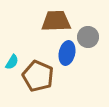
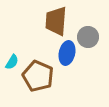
brown trapezoid: rotated 84 degrees counterclockwise
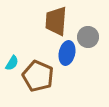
cyan semicircle: moved 1 px down
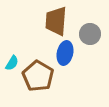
gray circle: moved 2 px right, 3 px up
blue ellipse: moved 2 px left
brown pentagon: rotated 8 degrees clockwise
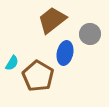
brown trapezoid: moved 4 px left, 1 px up; rotated 48 degrees clockwise
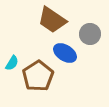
brown trapezoid: rotated 108 degrees counterclockwise
blue ellipse: rotated 70 degrees counterclockwise
brown pentagon: rotated 8 degrees clockwise
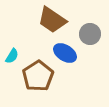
cyan semicircle: moved 7 px up
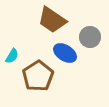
gray circle: moved 3 px down
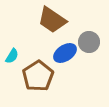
gray circle: moved 1 px left, 5 px down
blue ellipse: rotated 65 degrees counterclockwise
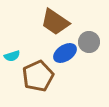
brown trapezoid: moved 3 px right, 2 px down
cyan semicircle: rotated 42 degrees clockwise
brown pentagon: rotated 8 degrees clockwise
